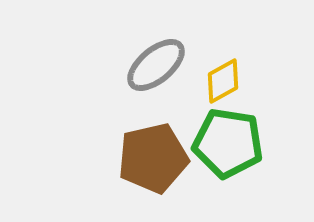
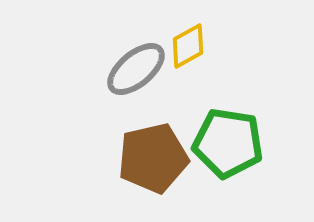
gray ellipse: moved 20 px left, 4 px down
yellow diamond: moved 35 px left, 35 px up
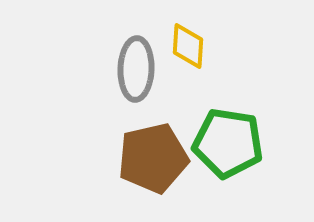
yellow diamond: rotated 57 degrees counterclockwise
gray ellipse: rotated 48 degrees counterclockwise
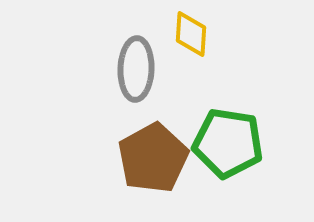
yellow diamond: moved 3 px right, 12 px up
brown pentagon: rotated 16 degrees counterclockwise
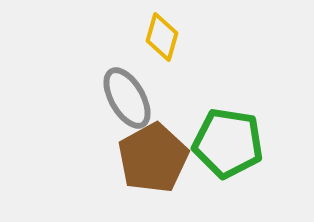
yellow diamond: moved 29 px left, 3 px down; rotated 12 degrees clockwise
gray ellipse: moved 9 px left, 29 px down; rotated 32 degrees counterclockwise
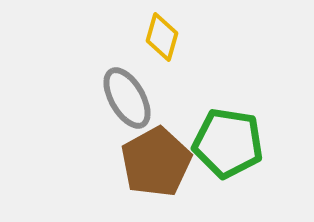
brown pentagon: moved 3 px right, 4 px down
